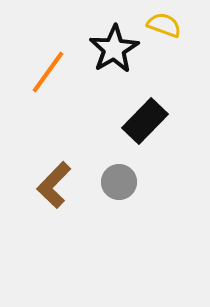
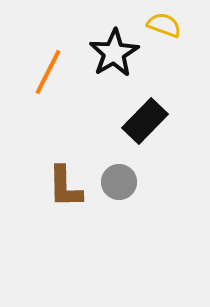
black star: moved 4 px down
orange line: rotated 9 degrees counterclockwise
brown L-shape: moved 11 px right, 2 px down; rotated 45 degrees counterclockwise
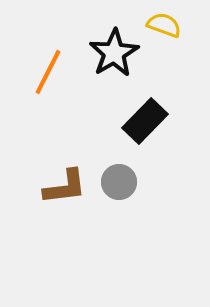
brown L-shape: rotated 96 degrees counterclockwise
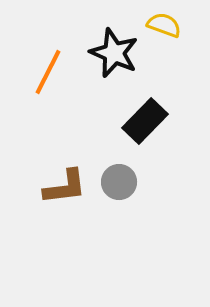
black star: rotated 18 degrees counterclockwise
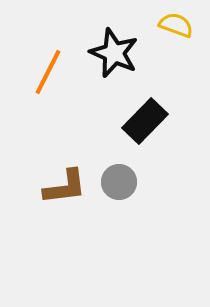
yellow semicircle: moved 12 px right
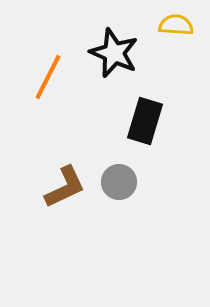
yellow semicircle: rotated 16 degrees counterclockwise
orange line: moved 5 px down
black rectangle: rotated 27 degrees counterclockwise
brown L-shape: rotated 18 degrees counterclockwise
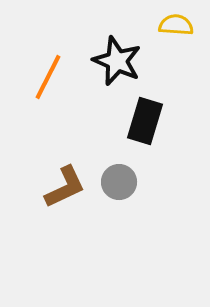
black star: moved 3 px right, 8 px down
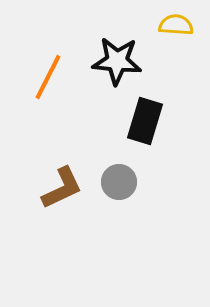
black star: rotated 18 degrees counterclockwise
brown L-shape: moved 3 px left, 1 px down
